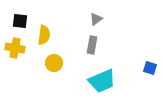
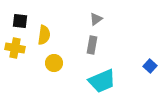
blue square: moved 2 px up; rotated 24 degrees clockwise
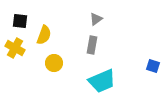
yellow semicircle: rotated 12 degrees clockwise
yellow cross: rotated 18 degrees clockwise
blue square: moved 3 px right; rotated 24 degrees counterclockwise
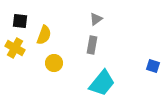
cyan trapezoid: moved 2 px down; rotated 28 degrees counterclockwise
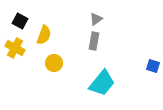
black square: rotated 21 degrees clockwise
gray rectangle: moved 2 px right, 4 px up
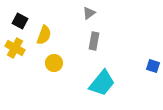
gray triangle: moved 7 px left, 6 px up
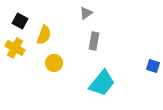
gray triangle: moved 3 px left
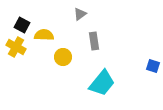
gray triangle: moved 6 px left, 1 px down
black square: moved 2 px right, 4 px down
yellow semicircle: rotated 108 degrees counterclockwise
gray rectangle: rotated 18 degrees counterclockwise
yellow cross: moved 1 px right, 1 px up
yellow circle: moved 9 px right, 6 px up
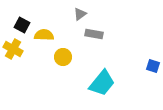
gray rectangle: moved 7 px up; rotated 72 degrees counterclockwise
yellow cross: moved 3 px left, 2 px down
